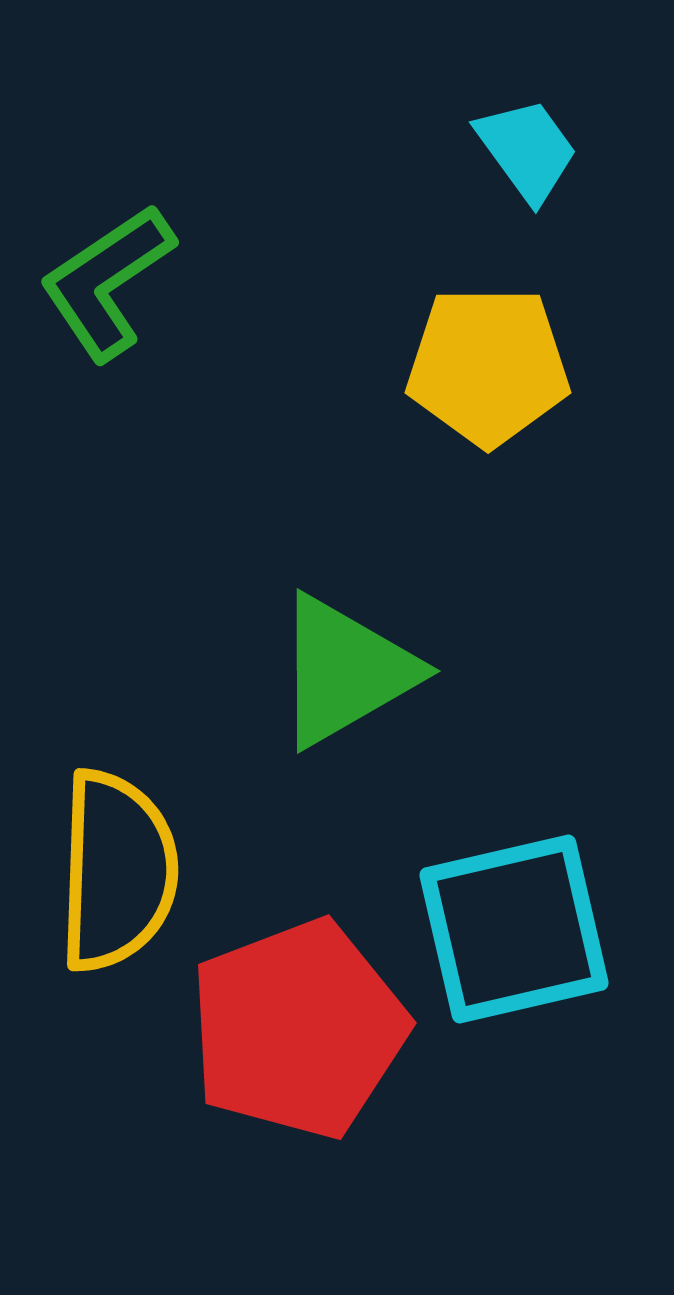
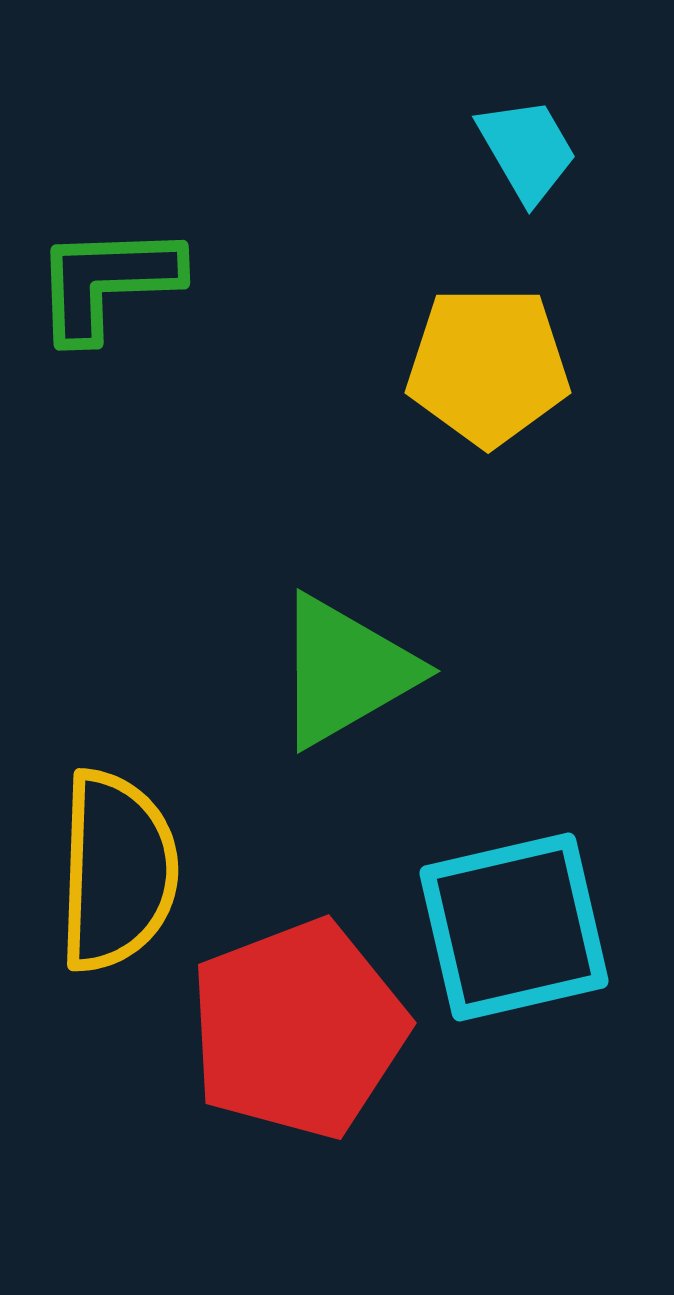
cyan trapezoid: rotated 6 degrees clockwise
green L-shape: rotated 32 degrees clockwise
cyan square: moved 2 px up
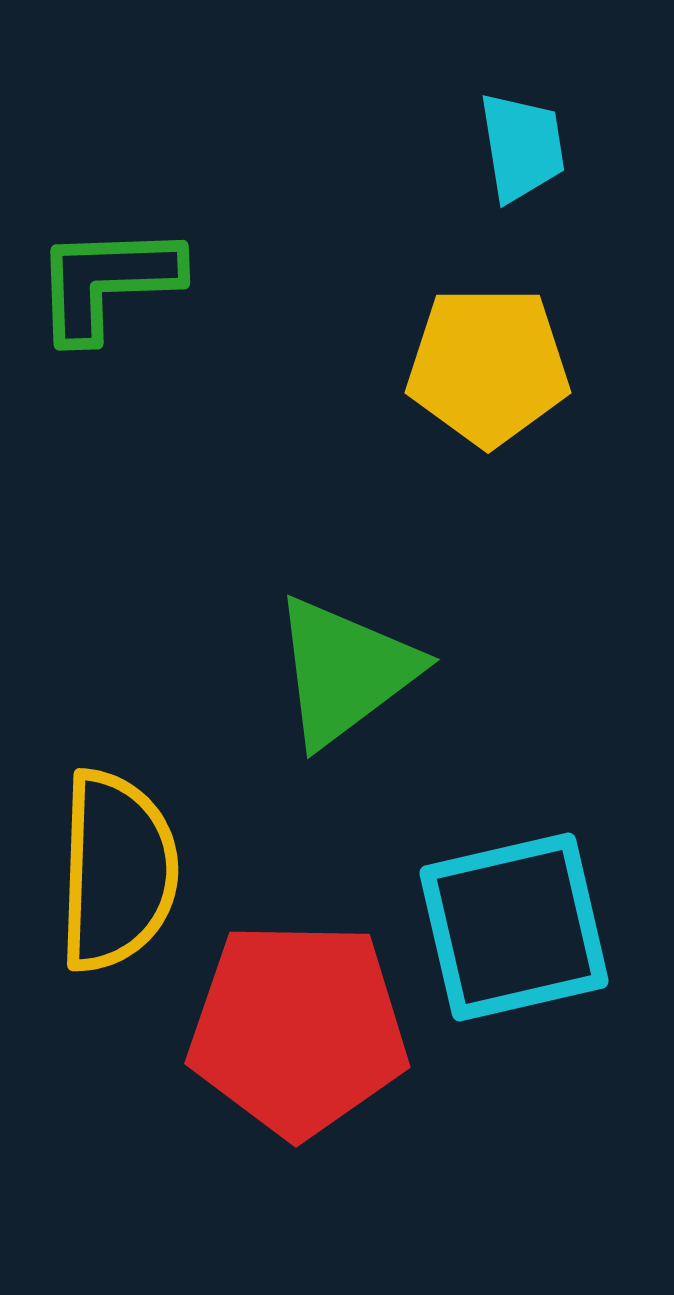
cyan trapezoid: moved 5 px left, 3 px up; rotated 21 degrees clockwise
green triangle: rotated 7 degrees counterclockwise
red pentagon: rotated 22 degrees clockwise
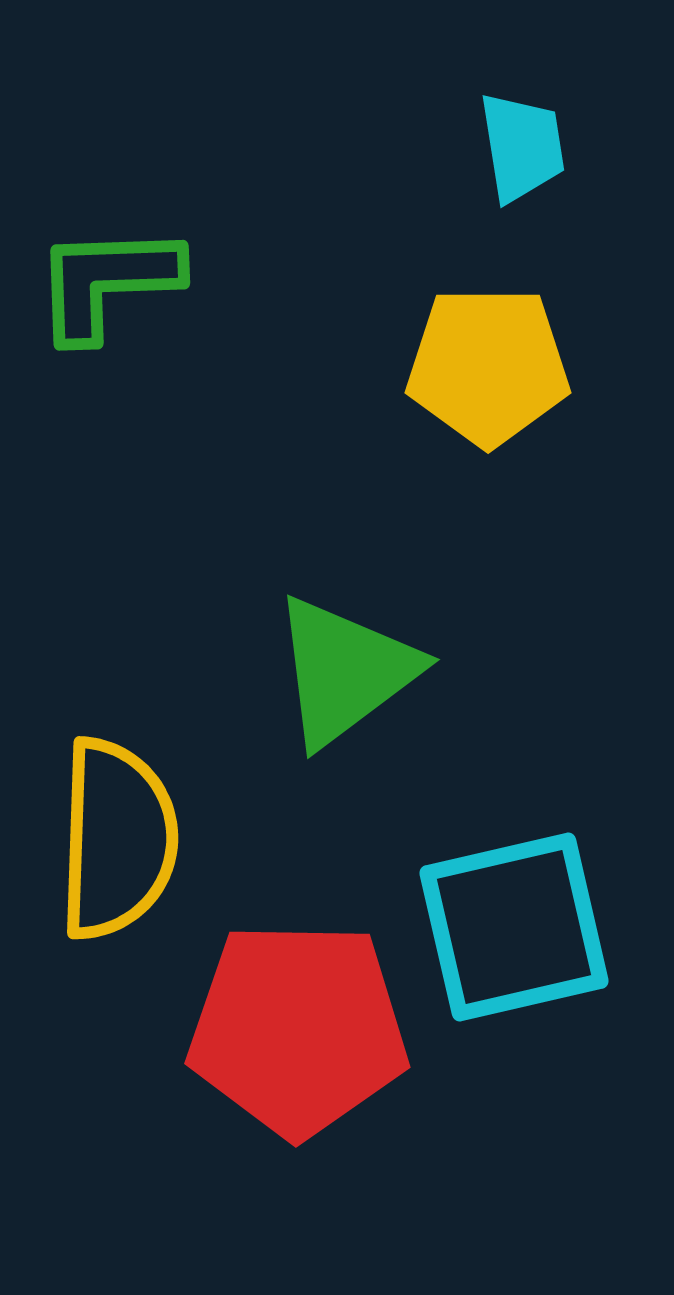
yellow semicircle: moved 32 px up
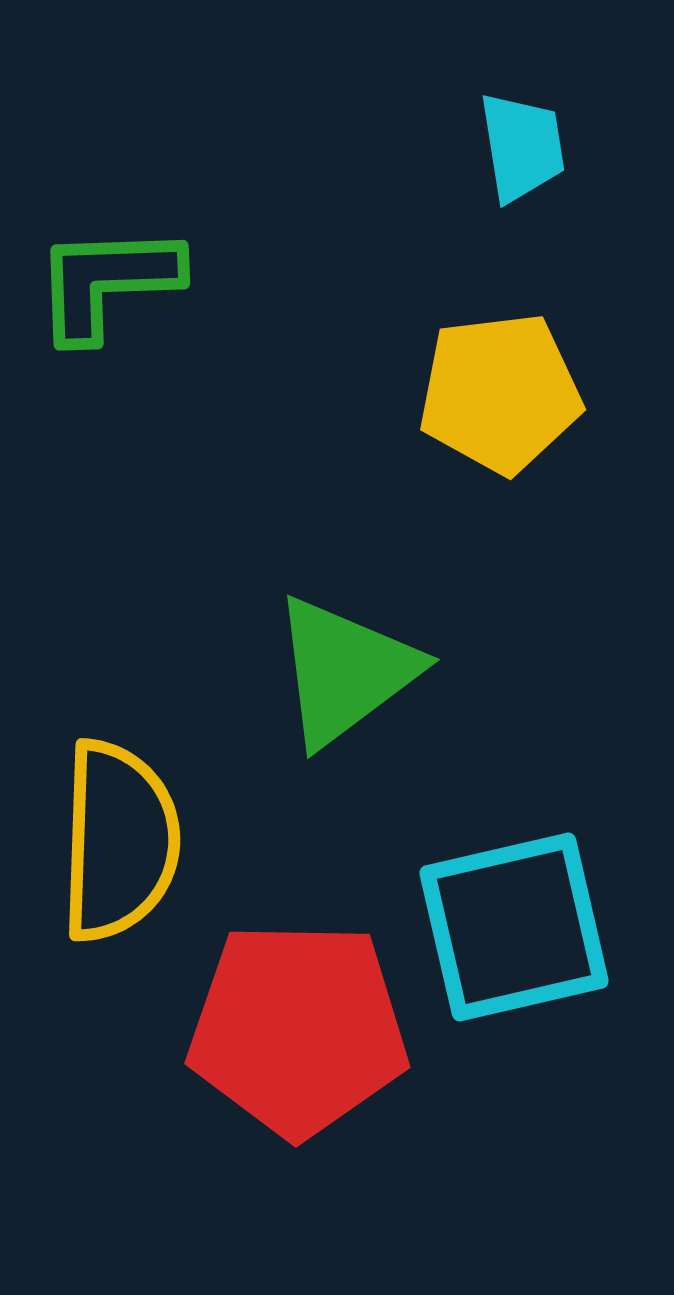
yellow pentagon: moved 12 px right, 27 px down; rotated 7 degrees counterclockwise
yellow semicircle: moved 2 px right, 2 px down
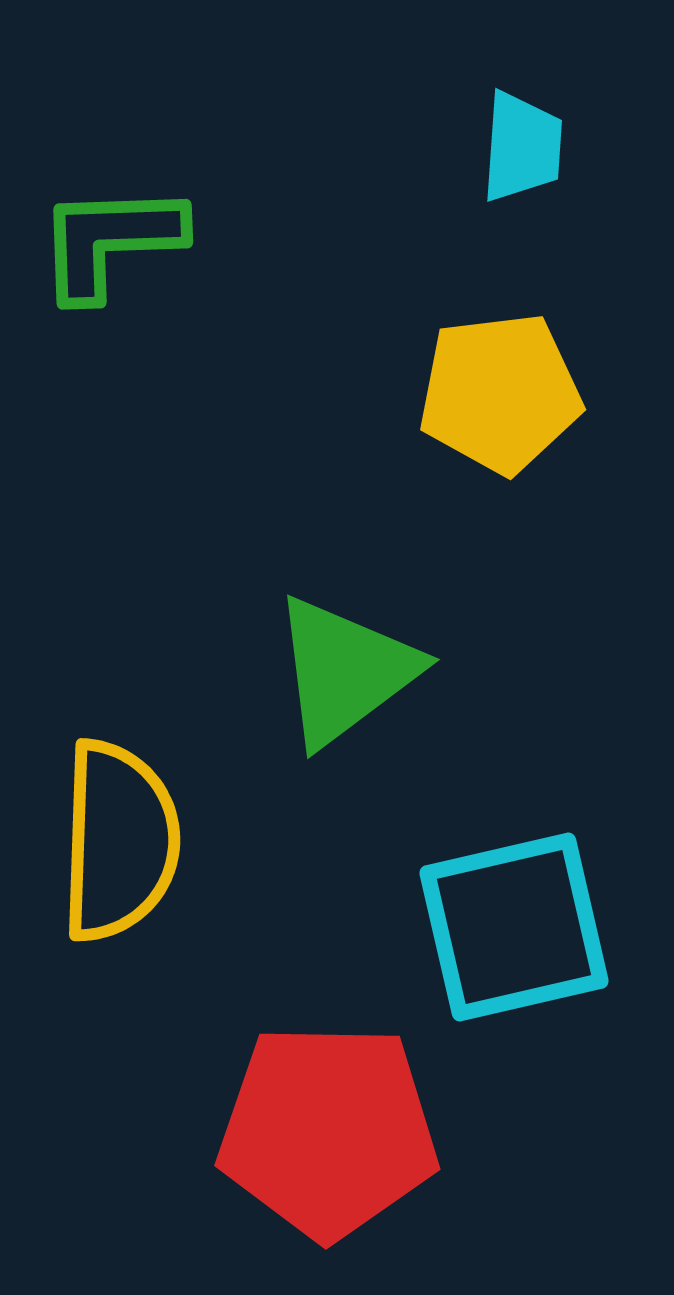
cyan trapezoid: rotated 13 degrees clockwise
green L-shape: moved 3 px right, 41 px up
red pentagon: moved 30 px right, 102 px down
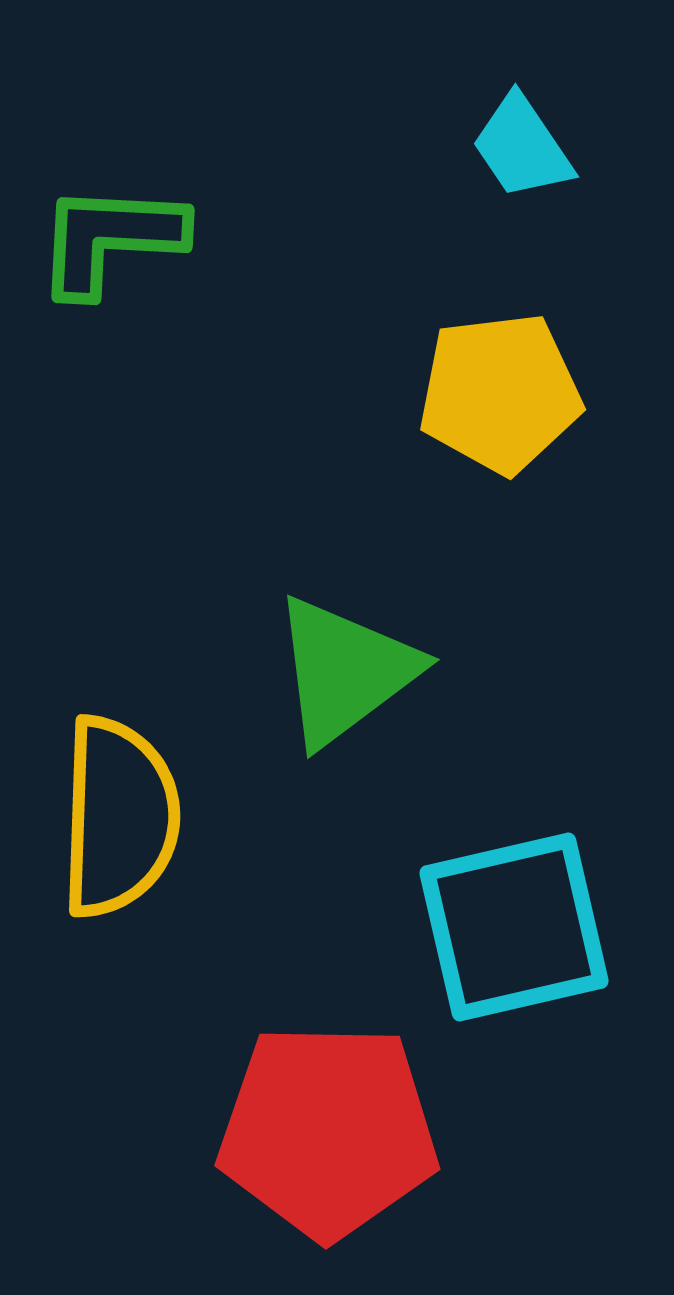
cyan trapezoid: rotated 142 degrees clockwise
green L-shape: moved 2 px up; rotated 5 degrees clockwise
yellow semicircle: moved 24 px up
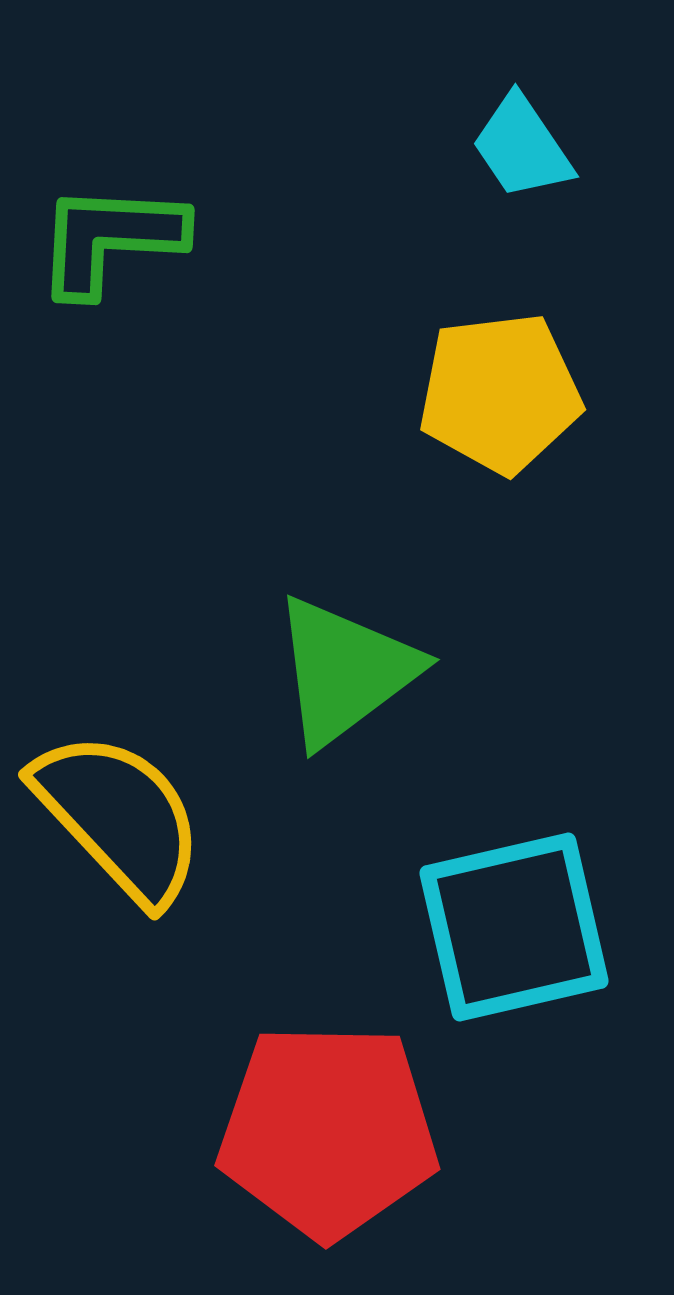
yellow semicircle: rotated 45 degrees counterclockwise
